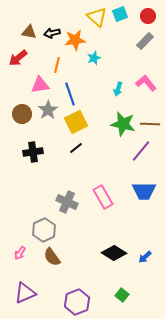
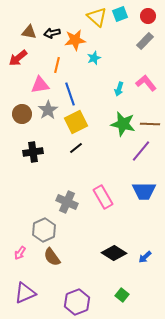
cyan arrow: moved 1 px right
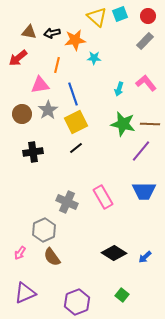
cyan star: rotated 24 degrees clockwise
blue line: moved 3 px right
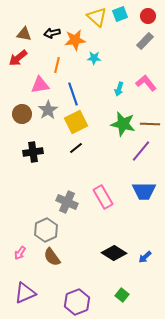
brown triangle: moved 5 px left, 2 px down
gray hexagon: moved 2 px right
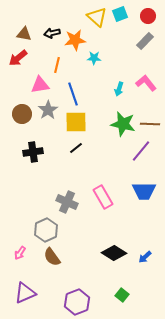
yellow square: rotated 25 degrees clockwise
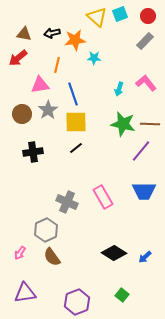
purple triangle: rotated 15 degrees clockwise
